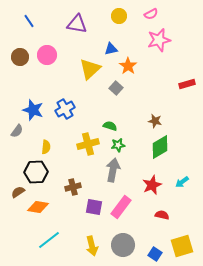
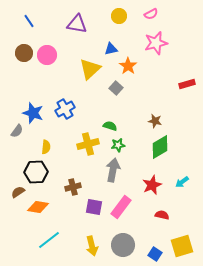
pink star: moved 3 px left, 3 px down
brown circle: moved 4 px right, 4 px up
blue star: moved 3 px down
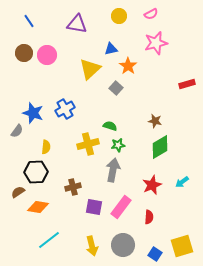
red semicircle: moved 13 px left, 2 px down; rotated 80 degrees clockwise
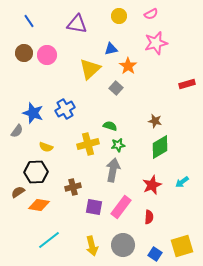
yellow semicircle: rotated 104 degrees clockwise
orange diamond: moved 1 px right, 2 px up
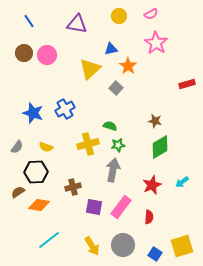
pink star: rotated 25 degrees counterclockwise
gray semicircle: moved 16 px down
yellow arrow: rotated 18 degrees counterclockwise
